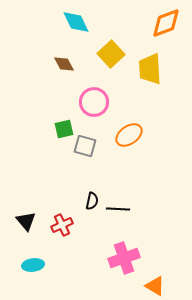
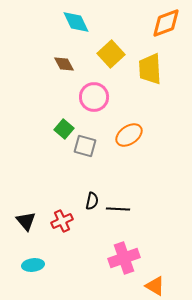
pink circle: moved 5 px up
green square: rotated 36 degrees counterclockwise
red cross: moved 4 px up
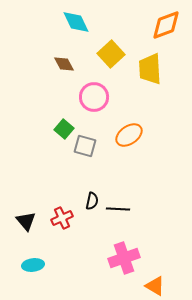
orange diamond: moved 2 px down
red cross: moved 3 px up
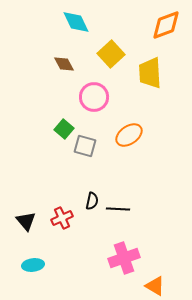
yellow trapezoid: moved 4 px down
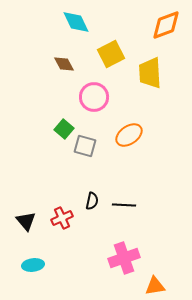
yellow square: rotated 16 degrees clockwise
black line: moved 6 px right, 4 px up
orange triangle: rotated 40 degrees counterclockwise
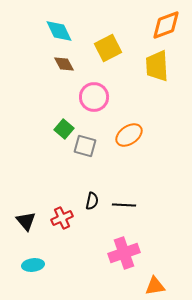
cyan diamond: moved 17 px left, 9 px down
yellow square: moved 3 px left, 6 px up
yellow trapezoid: moved 7 px right, 7 px up
pink cross: moved 5 px up
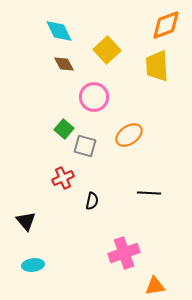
yellow square: moved 1 px left, 2 px down; rotated 16 degrees counterclockwise
black line: moved 25 px right, 12 px up
red cross: moved 1 px right, 40 px up
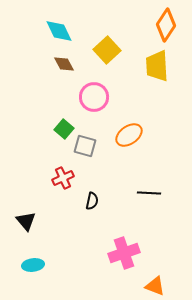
orange diamond: rotated 36 degrees counterclockwise
orange triangle: rotated 30 degrees clockwise
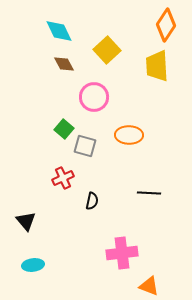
orange ellipse: rotated 36 degrees clockwise
pink cross: moved 2 px left; rotated 12 degrees clockwise
orange triangle: moved 6 px left
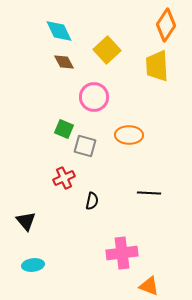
brown diamond: moved 2 px up
green square: rotated 18 degrees counterclockwise
red cross: moved 1 px right
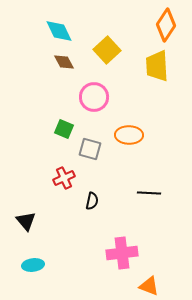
gray square: moved 5 px right, 3 px down
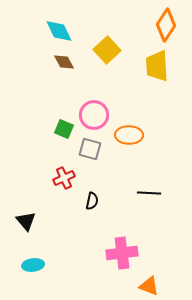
pink circle: moved 18 px down
